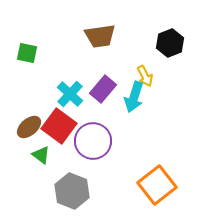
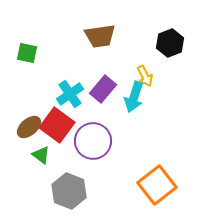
cyan cross: rotated 12 degrees clockwise
red square: moved 2 px left, 1 px up
gray hexagon: moved 3 px left
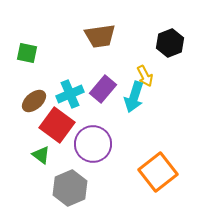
cyan cross: rotated 12 degrees clockwise
brown ellipse: moved 5 px right, 26 px up
purple circle: moved 3 px down
orange square: moved 1 px right, 13 px up
gray hexagon: moved 1 px right, 3 px up; rotated 16 degrees clockwise
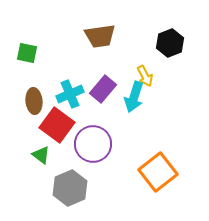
brown ellipse: rotated 55 degrees counterclockwise
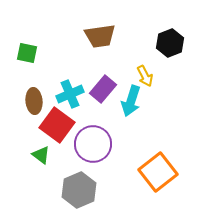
cyan arrow: moved 3 px left, 4 px down
gray hexagon: moved 9 px right, 2 px down
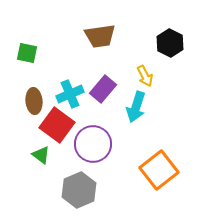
black hexagon: rotated 12 degrees counterclockwise
cyan arrow: moved 5 px right, 6 px down
orange square: moved 1 px right, 2 px up
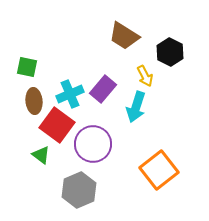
brown trapezoid: moved 24 px right; rotated 40 degrees clockwise
black hexagon: moved 9 px down
green square: moved 14 px down
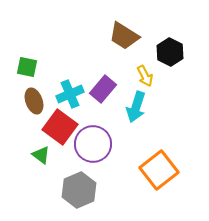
brown ellipse: rotated 15 degrees counterclockwise
red square: moved 3 px right, 2 px down
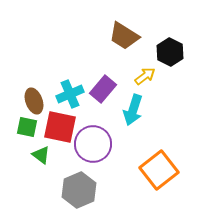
green square: moved 60 px down
yellow arrow: rotated 100 degrees counterclockwise
cyan arrow: moved 3 px left, 3 px down
red square: rotated 24 degrees counterclockwise
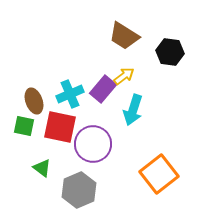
black hexagon: rotated 20 degrees counterclockwise
yellow arrow: moved 21 px left
green square: moved 3 px left, 1 px up
green triangle: moved 1 px right, 13 px down
orange square: moved 4 px down
